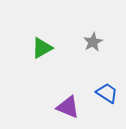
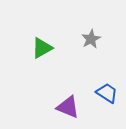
gray star: moved 2 px left, 3 px up
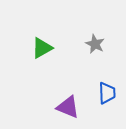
gray star: moved 4 px right, 5 px down; rotated 18 degrees counterclockwise
blue trapezoid: rotated 55 degrees clockwise
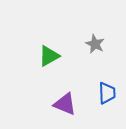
green triangle: moved 7 px right, 8 px down
purple triangle: moved 3 px left, 3 px up
